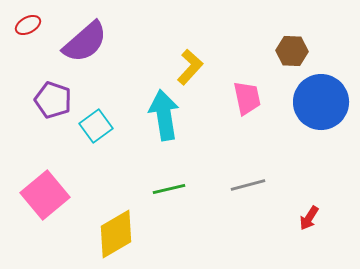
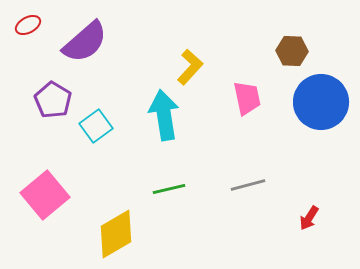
purple pentagon: rotated 12 degrees clockwise
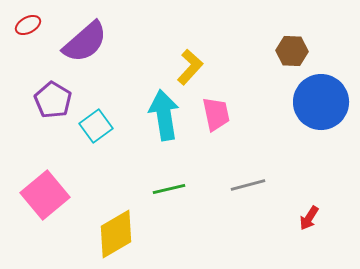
pink trapezoid: moved 31 px left, 16 px down
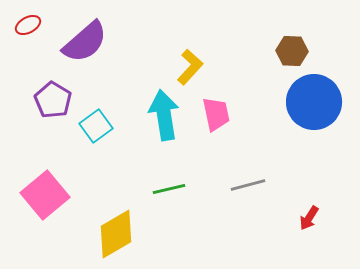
blue circle: moved 7 px left
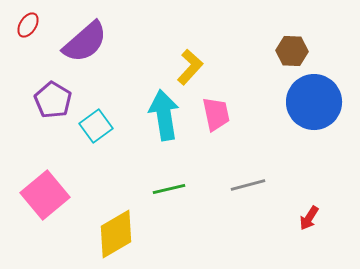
red ellipse: rotated 30 degrees counterclockwise
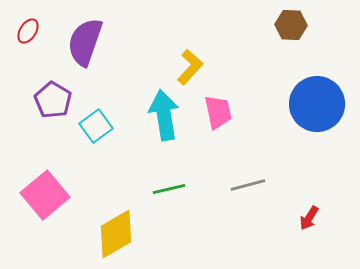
red ellipse: moved 6 px down
purple semicircle: rotated 150 degrees clockwise
brown hexagon: moved 1 px left, 26 px up
blue circle: moved 3 px right, 2 px down
pink trapezoid: moved 2 px right, 2 px up
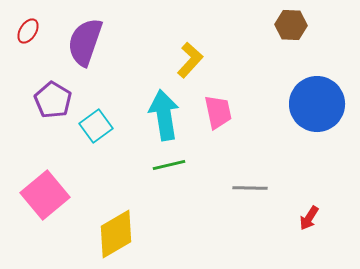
yellow L-shape: moved 7 px up
gray line: moved 2 px right, 3 px down; rotated 16 degrees clockwise
green line: moved 24 px up
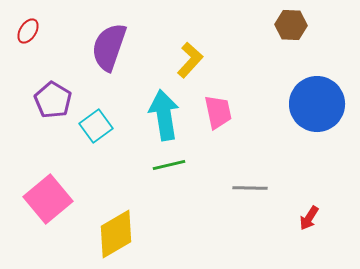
purple semicircle: moved 24 px right, 5 px down
pink square: moved 3 px right, 4 px down
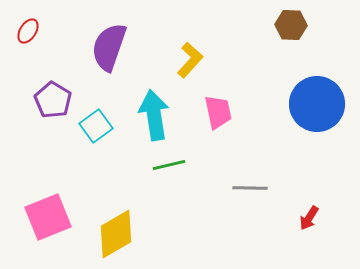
cyan arrow: moved 10 px left
pink square: moved 18 px down; rotated 18 degrees clockwise
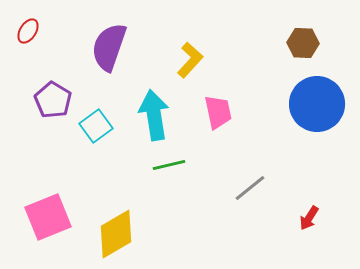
brown hexagon: moved 12 px right, 18 px down
gray line: rotated 40 degrees counterclockwise
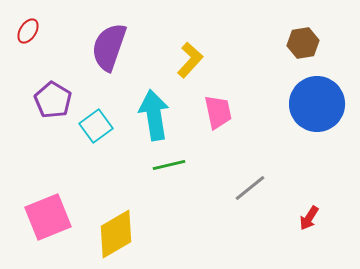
brown hexagon: rotated 12 degrees counterclockwise
